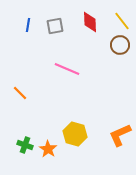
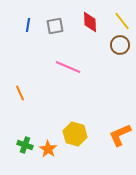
pink line: moved 1 px right, 2 px up
orange line: rotated 21 degrees clockwise
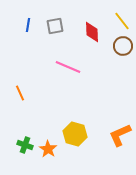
red diamond: moved 2 px right, 10 px down
brown circle: moved 3 px right, 1 px down
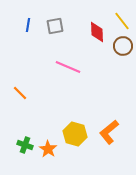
red diamond: moved 5 px right
orange line: rotated 21 degrees counterclockwise
orange L-shape: moved 11 px left, 3 px up; rotated 15 degrees counterclockwise
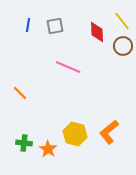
green cross: moved 1 px left, 2 px up; rotated 14 degrees counterclockwise
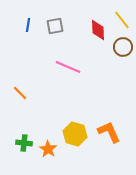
yellow line: moved 1 px up
red diamond: moved 1 px right, 2 px up
brown circle: moved 1 px down
orange L-shape: rotated 105 degrees clockwise
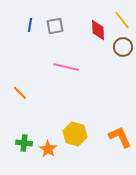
blue line: moved 2 px right
pink line: moved 2 px left; rotated 10 degrees counterclockwise
orange L-shape: moved 11 px right, 5 px down
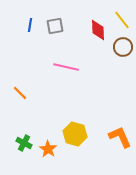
green cross: rotated 21 degrees clockwise
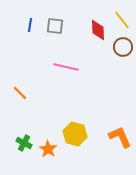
gray square: rotated 18 degrees clockwise
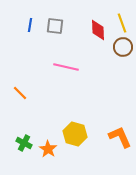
yellow line: moved 3 px down; rotated 18 degrees clockwise
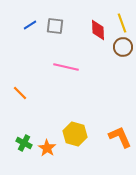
blue line: rotated 48 degrees clockwise
orange star: moved 1 px left, 1 px up
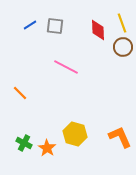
pink line: rotated 15 degrees clockwise
